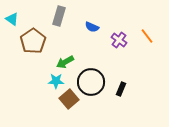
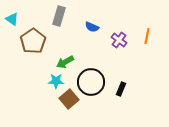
orange line: rotated 49 degrees clockwise
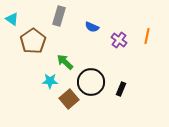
green arrow: rotated 72 degrees clockwise
cyan star: moved 6 px left
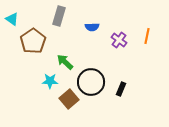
blue semicircle: rotated 24 degrees counterclockwise
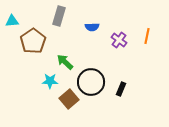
cyan triangle: moved 2 px down; rotated 40 degrees counterclockwise
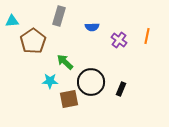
brown square: rotated 30 degrees clockwise
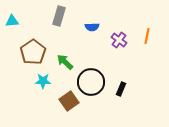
brown pentagon: moved 11 px down
cyan star: moved 7 px left
brown square: moved 2 px down; rotated 24 degrees counterclockwise
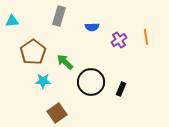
orange line: moved 1 px left, 1 px down; rotated 21 degrees counterclockwise
purple cross: rotated 21 degrees clockwise
brown square: moved 12 px left, 12 px down
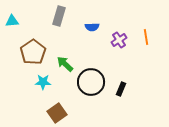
green arrow: moved 2 px down
cyan star: moved 1 px down
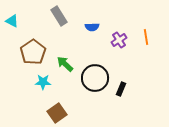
gray rectangle: rotated 48 degrees counterclockwise
cyan triangle: rotated 32 degrees clockwise
black circle: moved 4 px right, 4 px up
